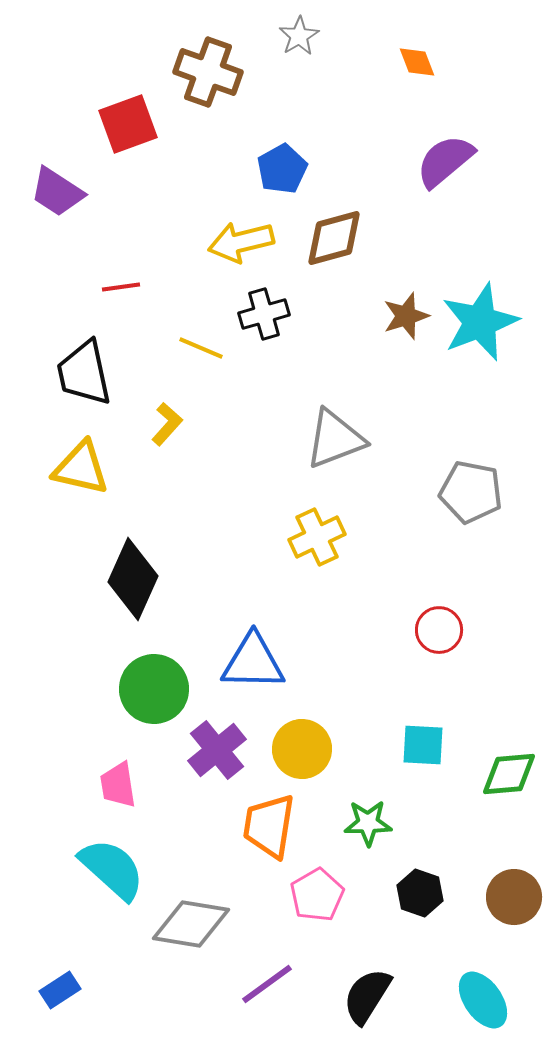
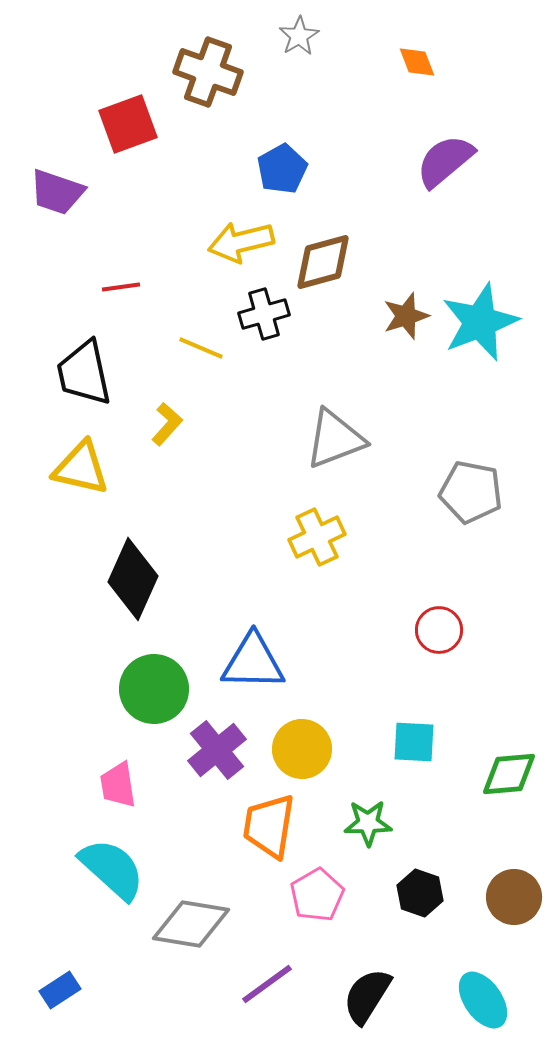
purple trapezoid: rotated 14 degrees counterclockwise
brown diamond: moved 11 px left, 24 px down
cyan square: moved 9 px left, 3 px up
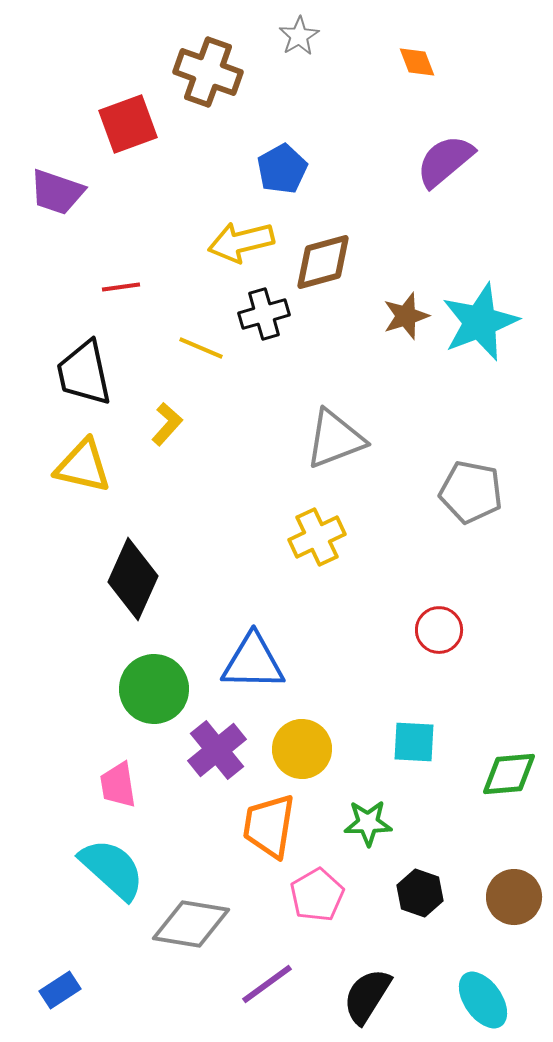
yellow triangle: moved 2 px right, 2 px up
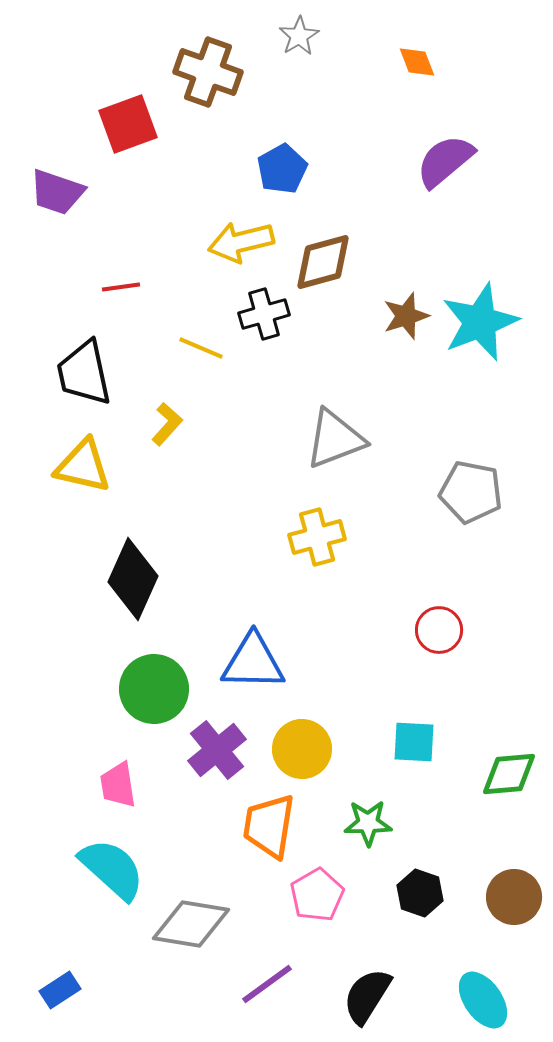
yellow cross: rotated 10 degrees clockwise
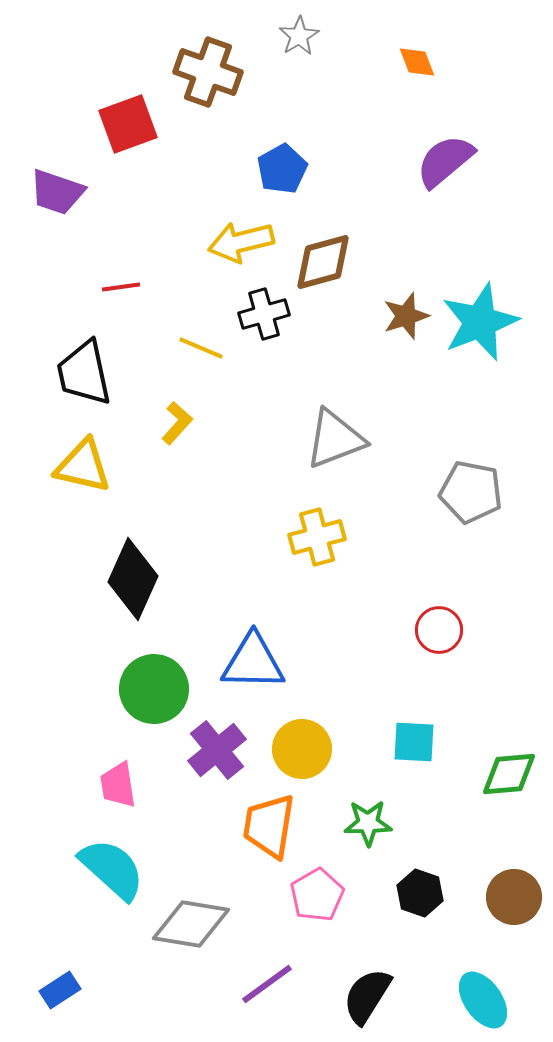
yellow L-shape: moved 10 px right, 1 px up
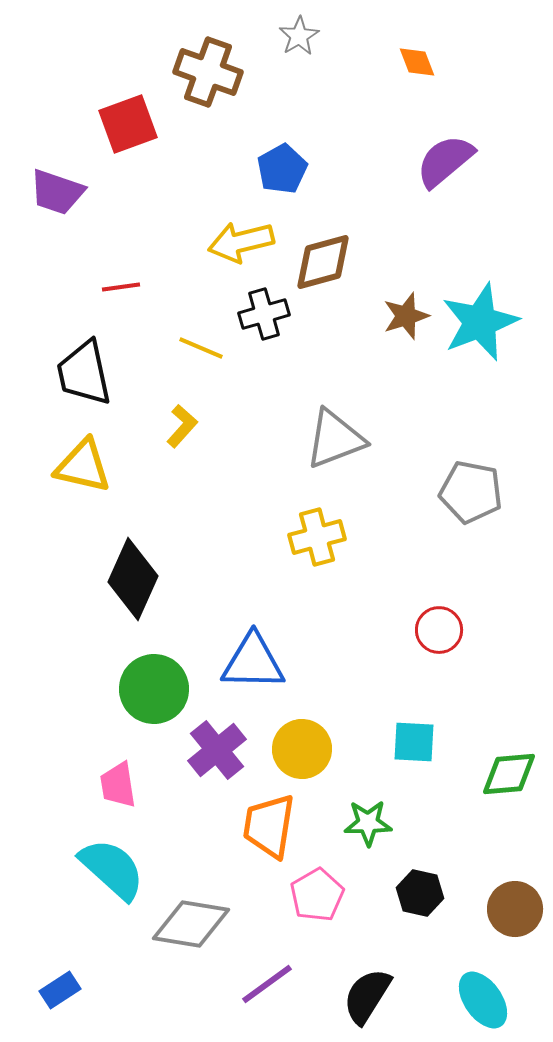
yellow L-shape: moved 5 px right, 3 px down
black hexagon: rotated 6 degrees counterclockwise
brown circle: moved 1 px right, 12 px down
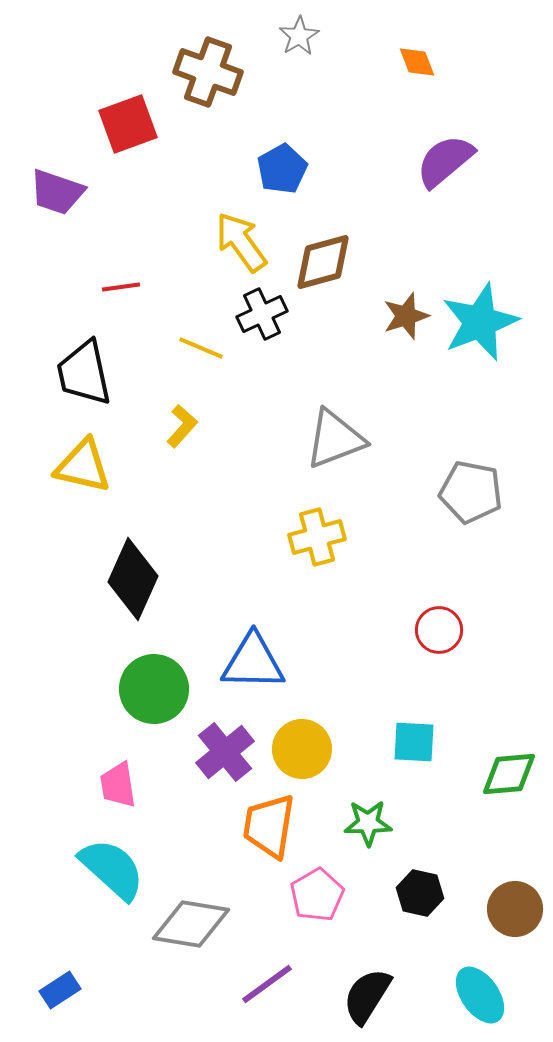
yellow arrow: rotated 68 degrees clockwise
black cross: moved 2 px left; rotated 9 degrees counterclockwise
purple cross: moved 8 px right, 2 px down
cyan ellipse: moved 3 px left, 5 px up
